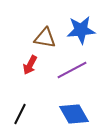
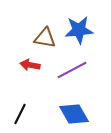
blue star: moved 2 px left
red arrow: rotated 72 degrees clockwise
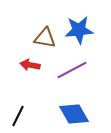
black line: moved 2 px left, 2 px down
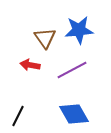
brown triangle: rotated 45 degrees clockwise
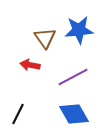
purple line: moved 1 px right, 7 px down
black line: moved 2 px up
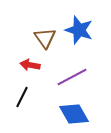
blue star: rotated 24 degrees clockwise
purple line: moved 1 px left
black line: moved 4 px right, 17 px up
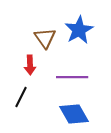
blue star: rotated 24 degrees clockwise
red arrow: rotated 102 degrees counterclockwise
purple line: rotated 28 degrees clockwise
black line: moved 1 px left
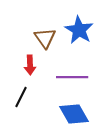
blue star: rotated 12 degrees counterclockwise
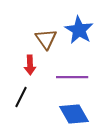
brown triangle: moved 1 px right, 1 px down
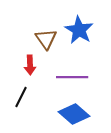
blue diamond: rotated 20 degrees counterclockwise
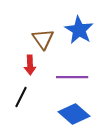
brown triangle: moved 3 px left
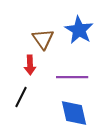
blue diamond: moved 1 px up; rotated 36 degrees clockwise
